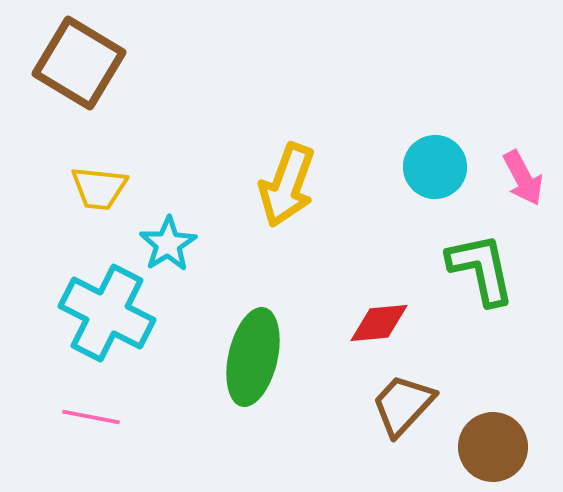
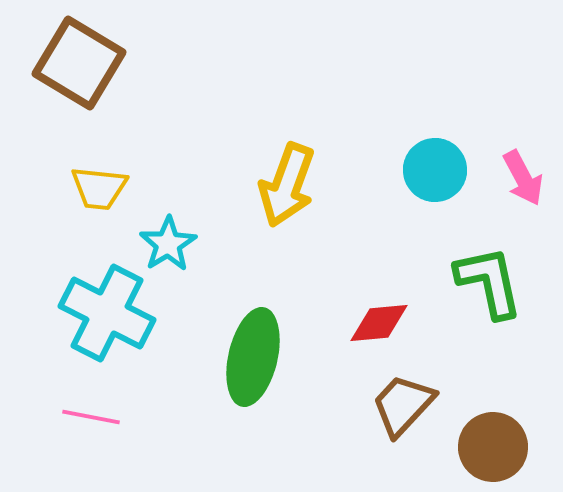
cyan circle: moved 3 px down
green L-shape: moved 8 px right, 13 px down
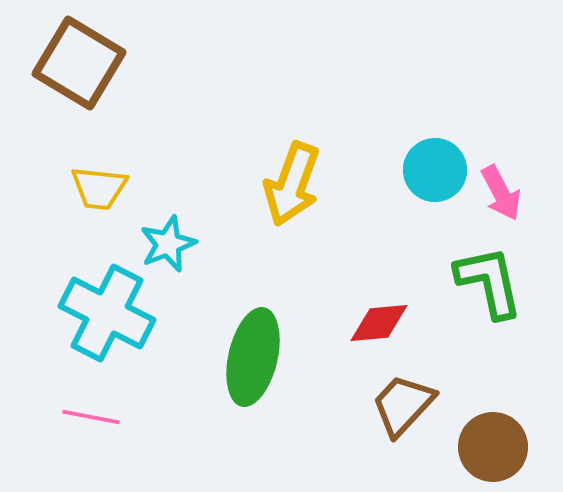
pink arrow: moved 22 px left, 15 px down
yellow arrow: moved 5 px right, 1 px up
cyan star: rotated 10 degrees clockwise
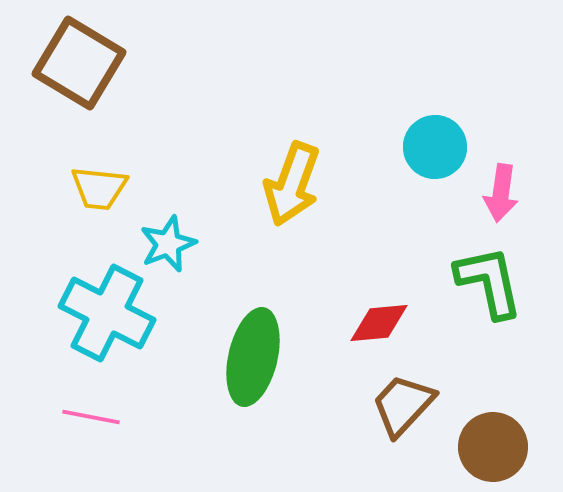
cyan circle: moved 23 px up
pink arrow: rotated 36 degrees clockwise
